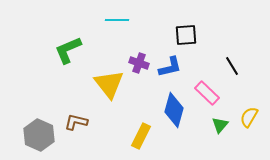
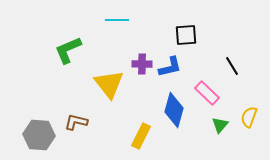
purple cross: moved 3 px right, 1 px down; rotated 18 degrees counterclockwise
yellow semicircle: rotated 10 degrees counterclockwise
gray hexagon: rotated 20 degrees counterclockwise
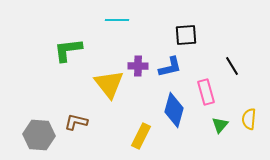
green L-shape: rotated 16 degrees clockwise
purple cross: moved 4 px left, 2 px down
pink rectangle: moved 1 px left, 1 px up; rotated 30 degrees clockwise
yellow semicircle: moved 2 px down; rotated 15 degrees counterclockwise
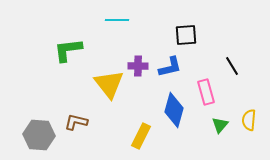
yellow semicircle: moved 1 px down
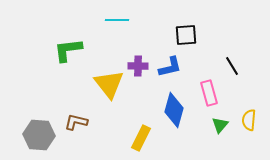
pink rectangle: moved 3 px right, 1 px down
yellow rectangle: moved 2 px down
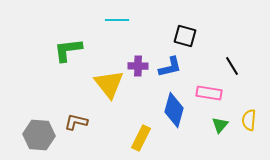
black square: moved 1 px left, 1 px down; rotated 20 degrees clockwise
pink rectangle: rotated 65 degrees counterclockwise
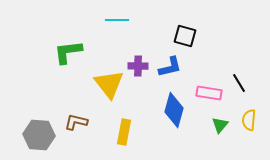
green L-shape: moved 2 px down
black line: moved 7 px right, 17 px down
yellow rectangle: moved 17 px left, 6 px up; rotated 15 degrees counterclockwise
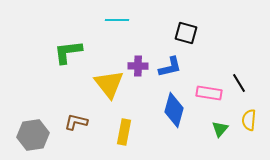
black square: moved 1 px right, 3 px up
green triangle: moved 4 px down
gray hexagon: moved 6 px left; rotated 12 degrees counterclockwise
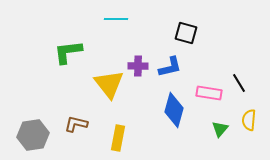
cyan line: moved 1 px left, 1 px up
brown L-shape: moved 2 px down
yellow rectangle: moved 6 px left, 6 px down
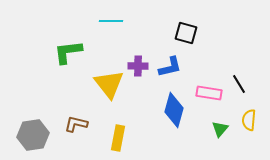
cyan line: moved 5 px left, 2 px down
black line: moved 1 px down
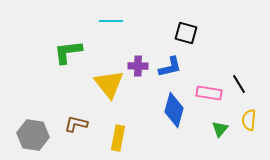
gray hexagon: rotated 16 degrees clockwise
